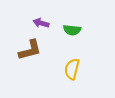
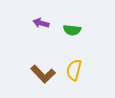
brown L-shape: moved 13 px right, 24 px down; rotated 60 degrees clockwise
yellow semicircle: moved 2 px right, 1 px down
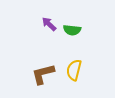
purple arrow: moved 8 px right, 1 px down; rotated 28 degrees clockwise
brown L-shape: rotated 120 degrees clockwise
